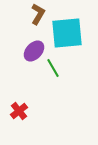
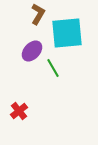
purple ellipse: moved 2 px left
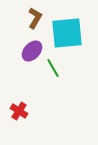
brown L-shape: moved 3 px left, 4 px down
red cross: rotated 18 degrees counterclockwise
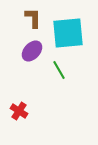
brown L-shape: moved 2 px left; rotated 30 degrees counterclockwise
cyan square: moved 1 px right
green line: moved 6 px right, 2 px down
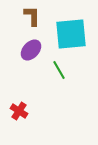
brown L-shape: moved 1 px left, 2 px up
cyan square: moved 3 px right, 1 px down
purple ellipse: moved 1 px left, 1 px up
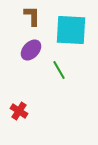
cyan square: moved 4 px up; rotated 8 degrees clockwise
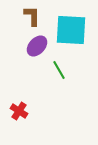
purple ellipse: moved 6 px right, 4 px up
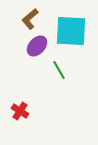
brown L-shape: moved 2 px left, 3 px down; rotated 130 degrees counterclockwise
cyan square: moved 1 px down
red cross: moved 1 px right
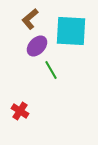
green line: moved 8 px left
